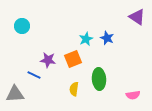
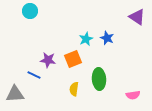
cyan circle: moved 8 px right, 15 px up
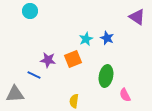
green ellipse: moved 7 px right, 3 px up; rotated 15 degrees clockwise
yellow semicircle: moved 12 px down
pink semicircle: moved 8 px left; rotated 72 degrees clockwise
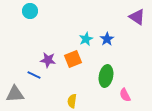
blue star: moved 1 px down; rotated 16 degrees clockwise
yellow semicircle: moved 2 px left
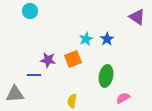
blue line: rotated 24 degrees counterclockwise
pink semicircle: moved 2 px left, 3 px down; rotated 88 degrees clockwise
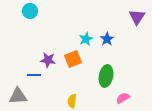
purple triangle: rotated 30 degrees clockwise
gray triangle: moved 3 px right, 2 px down
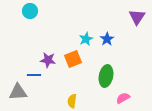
gray triangle: moved 4 px up
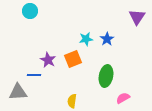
cyan star: rotated 16 degrees clockwise
purple star: rotated 21 degrees clockwise
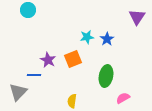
cyan circle: moved 2 px left, 1 px up
cyan star: moved 1 px right, 2 px up
gray triangle: rotated 42 degrees counterclockwise
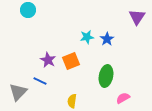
orange square: moved 2 px left, 2 px down
blue line: moved 6 px right, 6 px down; rotated 24 degrees clockwise
